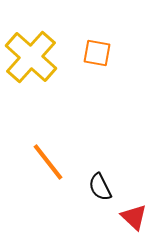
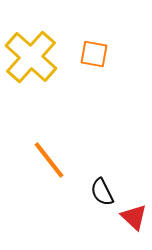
orange square: moved 3 px left, 1 px down
orange line: moved 1 px right, 2 px up
black semicircle: moved 2 px right, 5 px down
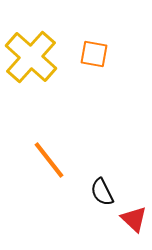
red triangle: moved 2 px down
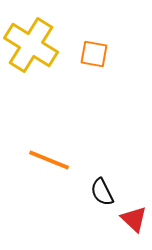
yellow cross: moved 12 px up; rotated 10 degrees counterclockwise
orange line: rotated 30 degrees counterclockwise
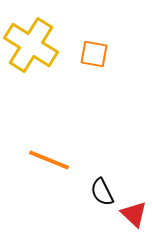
red triangle: moved 5 px up
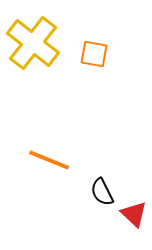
yellow cross: moved 2 px right, 2 px up; rotated 6 degrees clockwise
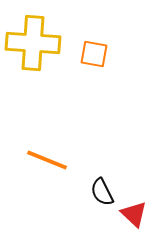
yellow cross: rotated 34 degrees counterclockwise
orange line: moved 2 px left
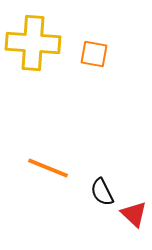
orange line: moved 1 px right, 8 px down
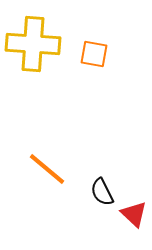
yellow cross: moved 1 px down
orange line: moved 1 px left, 1 px down; rotated 18 degrees clockwise
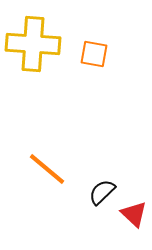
black semicircle: rotated 72 degrees clockwise
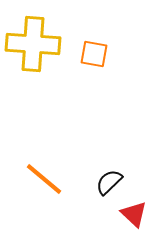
orange line: moved 3 px left, 10 px down
black semicircle: moved 7 px right, 10 px up
